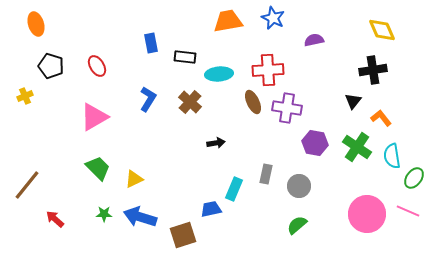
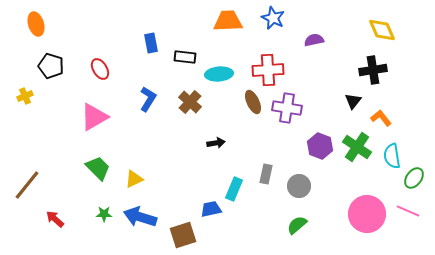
orange trapezoid: rotated 8 degrees clockwise
red ellipse: moved 3 px right, 3 px down
purple hexagon: moved 5 px right, 3 px down; rotated 10 degrees clockwise
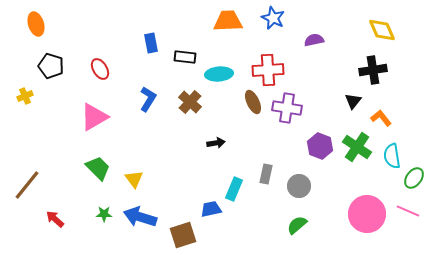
yellow triangle: rotated 42 degrees counterclockwise
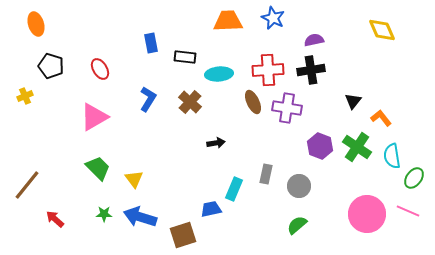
black cross: moved 62 px left
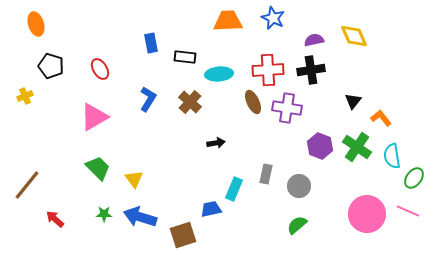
yellow diamond: moved 28 px left, 6 px down
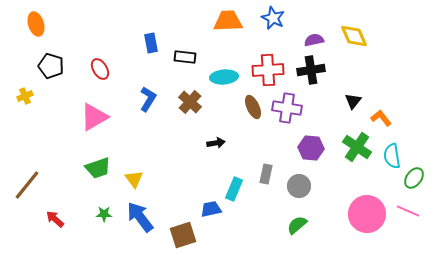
cyan ellipse: moved 5 px right, 3 px down
brown ellipse: moved 5 px down
purple hexagon: moved 9 px left, 2 px down; rotated 15 degrees counterclockwise
green trapezoid: rotated 116 degrees clockwise
blue arrow: rotated 36 degrees clockwise
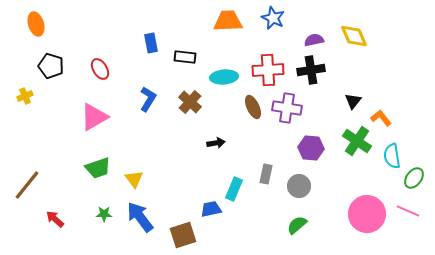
green cross: moved 6 px up
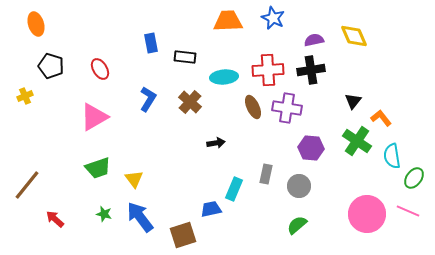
green star: rotated 14 degrees clockwise
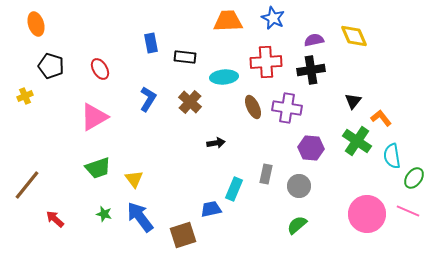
red cross: moved 2 px left, 8 px up
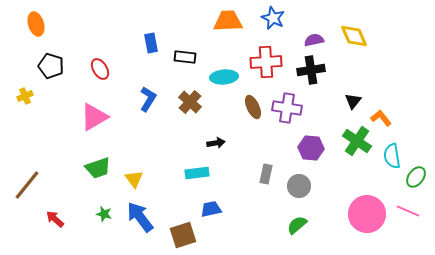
green ellipse: moved 2 px right, 1 px up
cyan rectangle: moved 37 px left, 16 px up; rotated 60 degrees clockwise
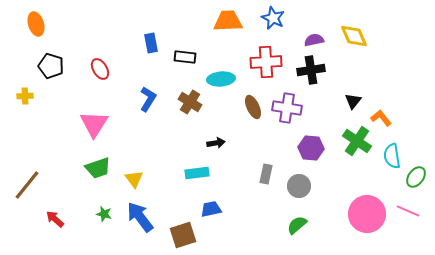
cyan ellipse: moved 3 px left, 2 px down
yellow cross: rotated 21 degrees clockwise
brown cross: rotated 10 degrees counterclockwise
pink triangle: moved 7 px down; rotated 28 degrees counterclockwise
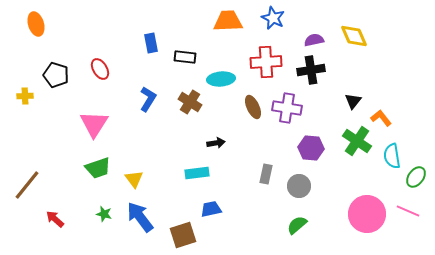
black pentagon: moved 5 px right, 9 px down
